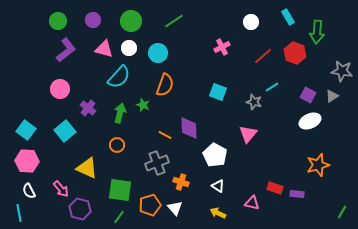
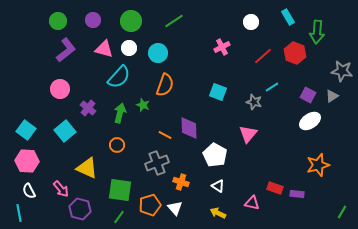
white ellipse at (310, 121): rotated 10 degrees counterclockwise
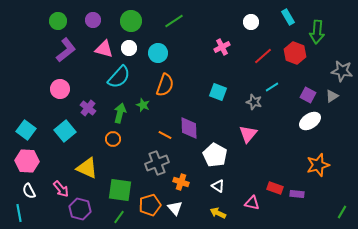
orange circle at (117, 145): moved 4 px left, 6 px up
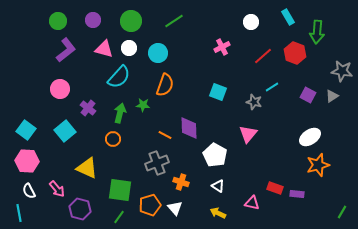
green star at (143, 105): rotated 16 degrees counterclockwise
white ellipse at (310, 121): moved 16 px down
pink arrow at (61, 189): moved 4 px left
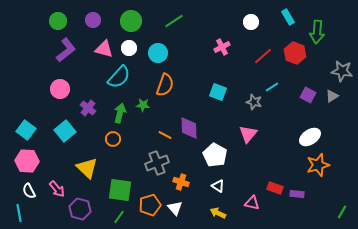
yellow triangle at (87, 168): rotated 20 degrees clockwise
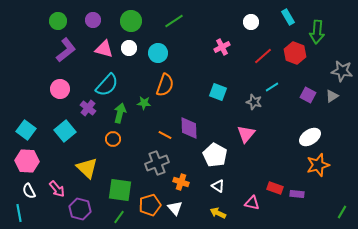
cyan semicircle at (119, 77): moved 12 px left, 8 px down
green star at (143, 105): moved 1 px right, 2 px up
pink triangle at (248, 134): moved 2 px left
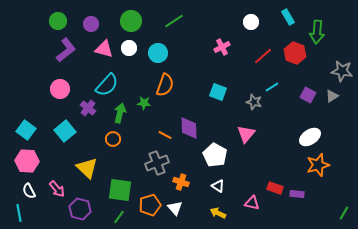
purple circle at (93, 20): moved 2 px left, 4 px down
green line at (342, 212): moved 2 px right, 1 px down
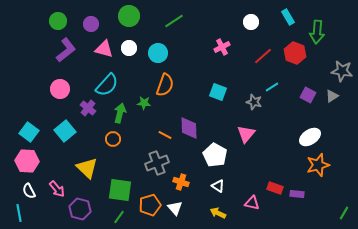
green circle at (131, 21): moved 2 px left, 5 px up
cyan square at (26, 130): moved 3 px right, 2 px down
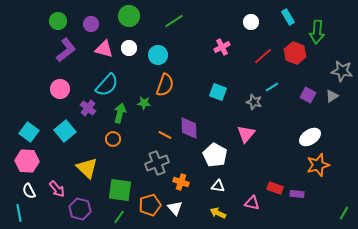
cyan circle at (158, 53): moved 2 px down
white triangle at (218, 186): rotated 24 degrees counterclockwise
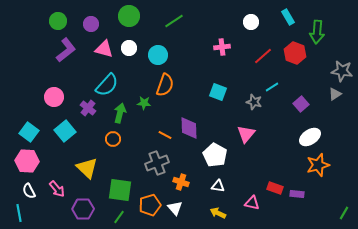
pink cross at (222, 47): rotated 21 degrees clockwise
pink circle at (60, 89): moved 6 px left, 8 px down
purple square at (308, 95): moved 7 px left, 9 px down; rotated 21 degrees clockwise
gray triangle at (332, 96): moved 3 px right, 2 px up
purple hexagon at (80, 209): moved 3 px right; rotated 15 degrees counterclockwise
